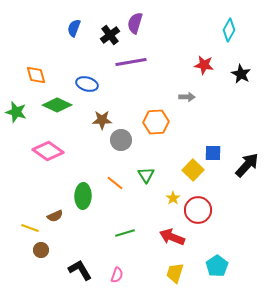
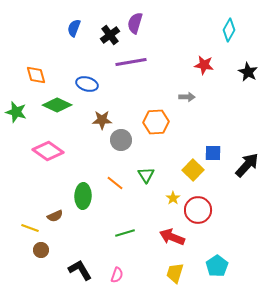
black star: moved 7 px right, 2 px up
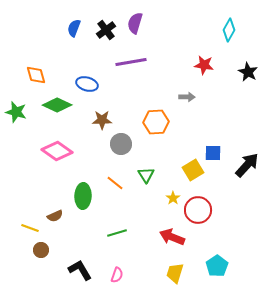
black cross: moved 4 px left, 5 px up
gray circle: moved 4 px down
pink diamond: moved 9 px right
yellow square: rotated 15 degrees clockwise
green line: moved 8 px left
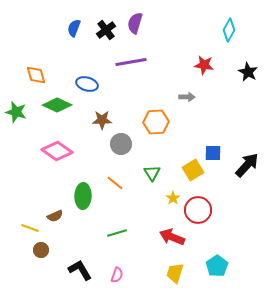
green triangle: moved 6 px right, 2 px up
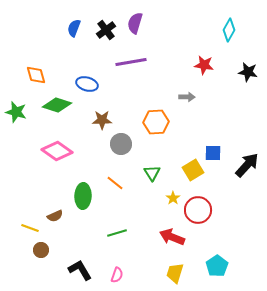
black star: rotated 18 degrees counterclockwise
green diamond: rotated 8 degrees counterclockwise
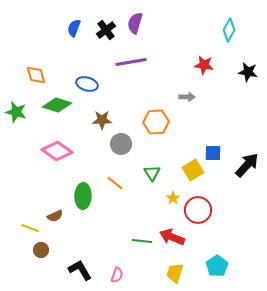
green line: moved 25 px right, 8 px down; rotated 24 degrees clockwise
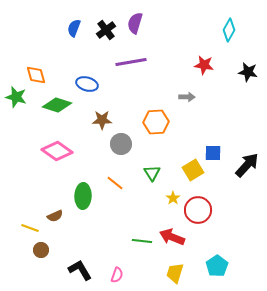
green star: moved 15 px up
